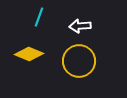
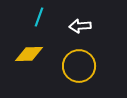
yellow diamond: rotated 24 degrees counterclockwise
yellow circle: moved 5 px down
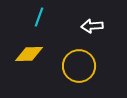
white arrow: moved 12 px right
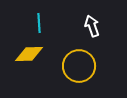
cyan line: moved 6 px down; rotated 24 degrees counterclockwise
white arrow: rotated 75 degrees clockwise
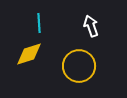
white arrow: moved 1 px left
yellow diamond: rotated 16 degrees counterclockwise
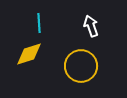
yellow circle: moved 2 px right
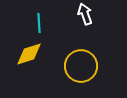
white arrow: moved 6 px left, 12 px up
